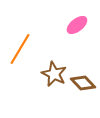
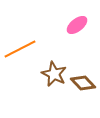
orange line: rotated 32 degrees clockwise
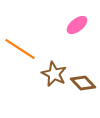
orange line: rotated 60 degrees clockwise
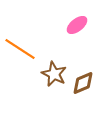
brown diamond: rotated 70 degrees counterclockwise
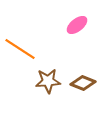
brown star: moved 6 px left, 7 px down; rotated 30 degrees counterclockwise
brown diamond: rotated 45 degrees clockwise
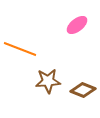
orange line: rotated 12 degrees counterclockwise
brown diamond: moved 7 px down
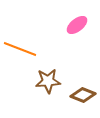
brown diamond: moved 5 px down
